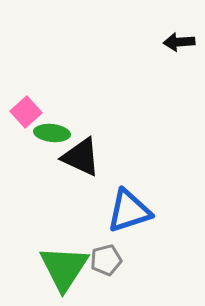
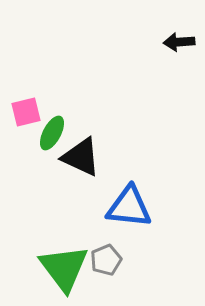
pink square: rotated 28 degrees clockwise
green ellipse: rotated 68 degrees counterclockwise
blue triangle: moved 4 px up; rotated 24 degrees clockwise
gray pentagon: rotated 8 degrees counterclockwise
green triangle: rotated 10 degrees counterclockwise
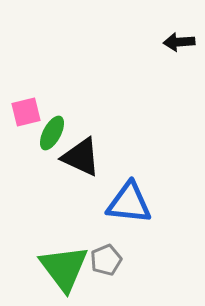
blue triangle: moved 4 px up
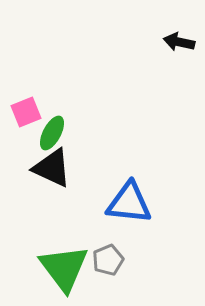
black arrow: rotated 16 degrees clockwise
pink square: rotated 8 degrees counterclockwise
black triangle: moved 29 px left, 11 px down
gray pentagon: moved 2 px right
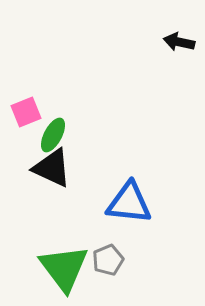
green ellipse: moved 1 px right, 2 px down
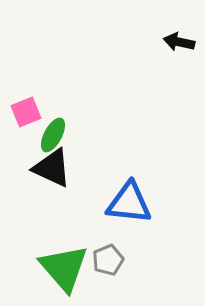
green triangle: rotated 4 degrees counterclockwise
